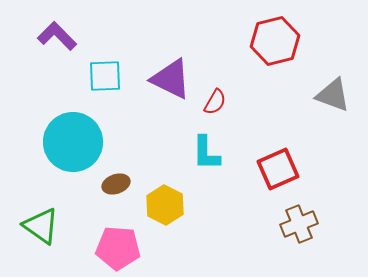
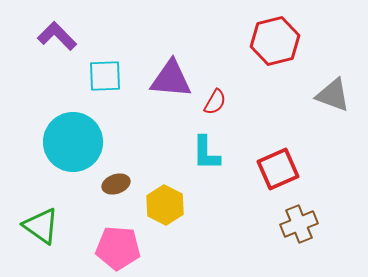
purple triangle: rotated 21 degrees counterclockwise
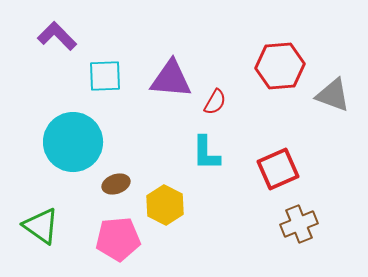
red hexagon: moved 5 px right, 25 px down; rotated 9 degrees clockwise
pink pentagon: moved 9 px up; rotated 9 degrees counterclockwise
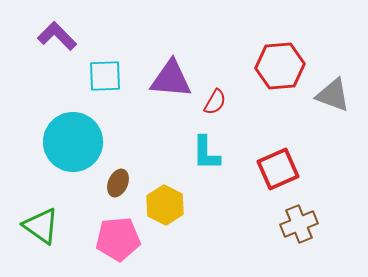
brown ellipse: moved 2 px right, 1 px up; rotated 48 degrees counterclockwise
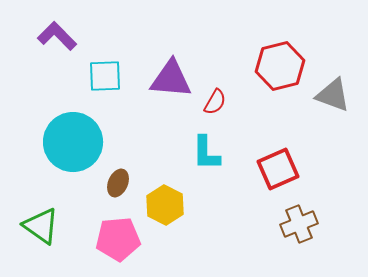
red hexagon: rotated 9 degrees counterclockwise
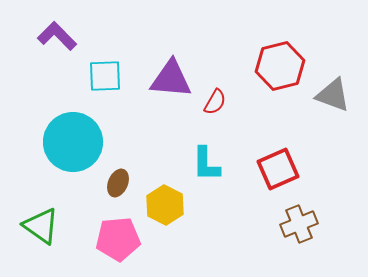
cyan L-shape: moved 11 px down
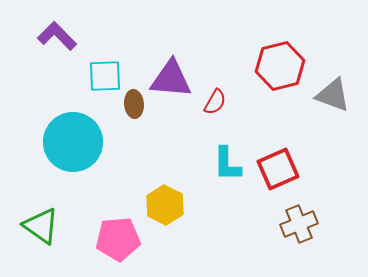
cyan L-shape: moved 21 px right
brown ellipse: moved 16 px right, 79 px up; rotated 28 degrees counterclockwise
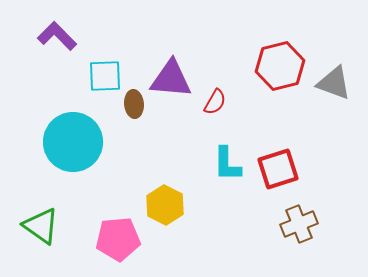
gray triangle: moved 1 px right, 12 px up
red square: rotated 6 degrees clockwise
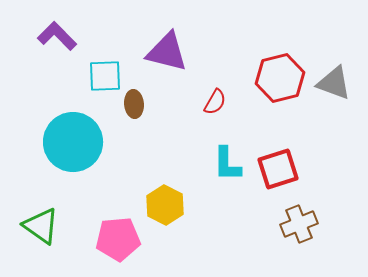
red hexagon: moved 12 px down
purple triangle: moved 4 px left, 27 px up; rotated 9 degrees clockwise
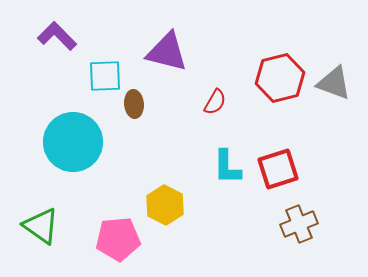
cyan L-shape: moved 3 px down
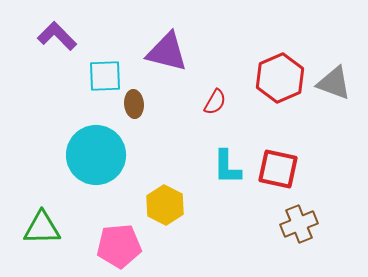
red hexagon: rotated 9 degrees counterclockwise
cyan circle: moved 23 px right, 13 px down
red square: rotated 30 degrees clockwise
green triangle: moved 1 px right, 2 px down; rotated 36 degrees counterclockwise
pink pentagon: moved 1 px right, 7 px down
